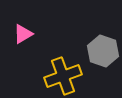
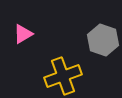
gray hexagon: moved 11 px up
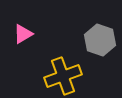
gray hexagon: moved 3 px left
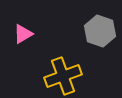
gray hexagon: moved 9 px up
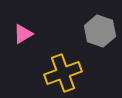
yellow cross: moved 3 px up
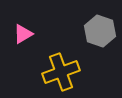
yellow cross: moved 2 px left, 1 px up
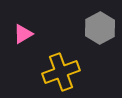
gray hexagon: moved 3 px up; rotated 12 degrees clockwise
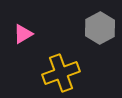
yellow cross: moved 1 px down
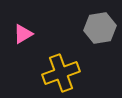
gray hexagon: rotated 20 degrees clockwise
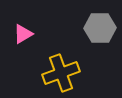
gray hexagon: rotated 8 degrees clockwise
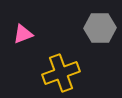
pink triangle: rotated 10 degrees clockwise
